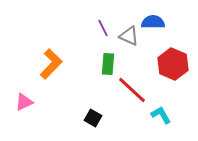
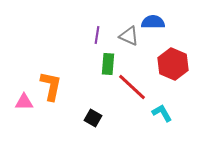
purple line: moved 6 px left, 7 px down; rotated 36 degrees clockwise
orange L-shape: moved 22 px down; rotated 32 degrees counterclockwise
red line: moved 3 px up
pink triangle: rotated 24 degrees clockwise
cyan L-shape: moved 1 px right, 2 px up
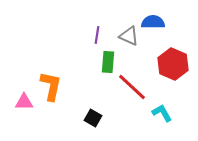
green rectangle: moved 2 px up
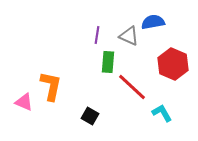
blue semicircle: rotated 10 degrees counterclockwise
pink triangle: rotated 24 degrees clockwise
black square: moved 3 px left, 2 px up
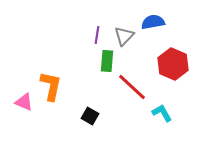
gray triangle: moved 5 px left; rotated 50 degrees clockwise
green rectangle: moved 1 px left, 1 px up
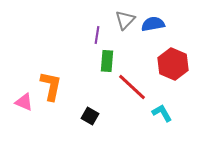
blue semicircle: moved 2 px down
gray triangle: moved 1 px right, 16 px up
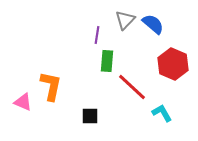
blue semicircle: rotated 50 degrees clockwise
pink triangle: moved 1 px left
black square: rotated 30 degrees counterclockwise
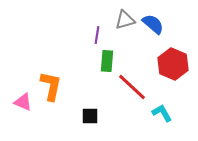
gray triangle: rotated 30 degrees clockwise
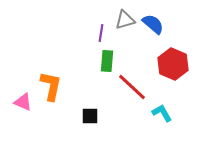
purple line: moved 4 px right, 2 px up
